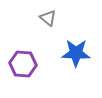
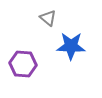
blue star: moved 5 px left, 7 px up
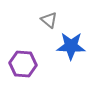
gray triangle: moved 1 px right, 2 px down
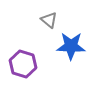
purple hexagon: rotated 12 degrees clockwise
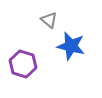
blue star: rotated 12 degrees clockwise
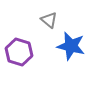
purple hexagon: moved 4 px left, 12 px up
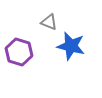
gray triangle: moved 2 px down; rotated 18 degrees counterclockwise
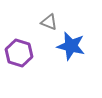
purple hexagon: moved 1 px down
